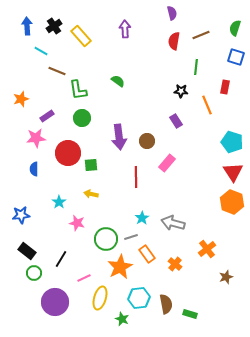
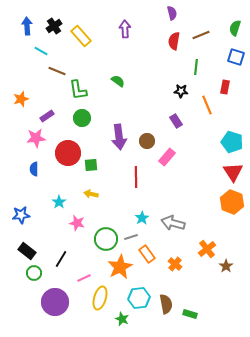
pink rectangle at (167, 163): moved 6 px up
brown star at (226, 277): moved 11 px up; rotated 16 degrees counterclockwise
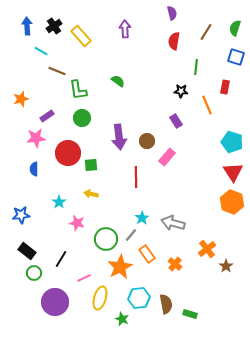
brown line at (201, 35): moved 5 px right, 3 px up; rotated 36 degrees counterclockwise
gray line at (131, 237): moved 2 px up; rotated 32 degrees counterclockwise
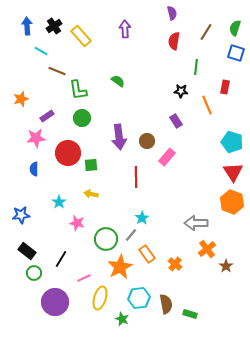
blue square at (236, 57): moved 4 px up
gray arrow at (173, 223): moved 23 px right; rotated 15 degrees counterclockwise
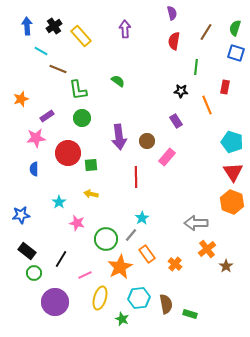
brown line at (57, 71): moved 1 px right, 2 px up
pink line at (84, 278): moved 1 px right, 3 px up
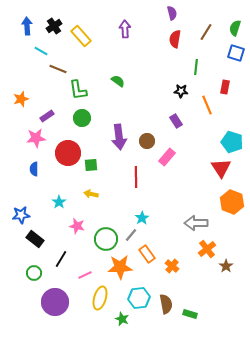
red semicircle at (174, 41): moved 1 px right, 2 px up
red triangle at (233, 172): moved 12 px left, 4 px up
pink star at (77, 223): moved 3 px down
black rectangle at (27, 251): moved 8 px right, 12 px up
orange cross at (175, 264): moved 3 px left, 2 px down
orange star at (120, 267): rotated 25 degrees clockwise
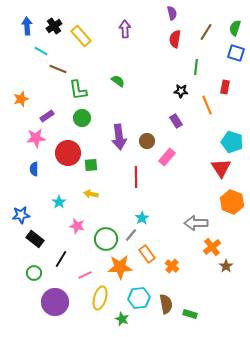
orange cross at (207, 249): moved 5 px right, 2 px up
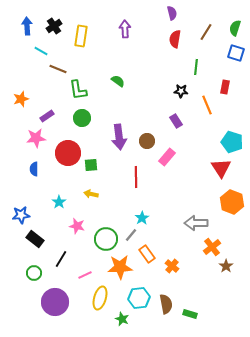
yellow rectangle at (81, 36): rotated 50 degrees clockwise
